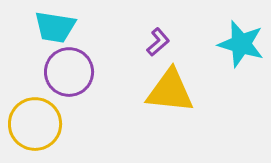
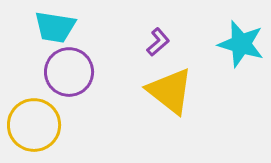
yellow triangle: rotated 32 degrees clockwise
yellow circle: moved 1 px left, 1 px down
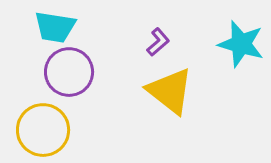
yellow circle: moved 9 px right, 5 px down
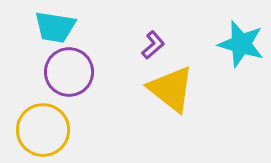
purple L-shape: moved 5 px left, 3 px down
yellow triangle: moved 1 px right, 2 px up
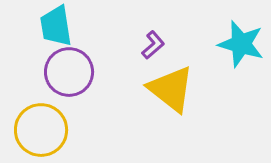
cyan trapezoid: moved 1 px right, 1 px up; rotated 72 degrees clockwise
yellow circle: moved 2 px left
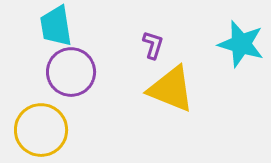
purple L-shape: rotated 32 degrees counterclockwise
purple circle: moved 2 px right
yellow triangle: rotated 16 degrees counterclockwise
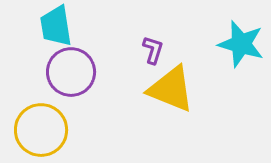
purple L-shape: moved 5 px down
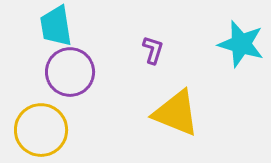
purple circle: moved 1 px left
yellow triangle: moved 5 px right, 24 px down
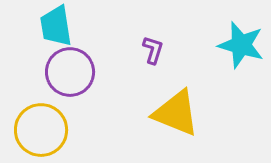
cyan star: moved 1 px down
